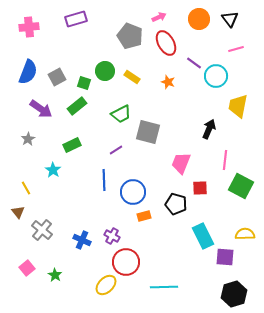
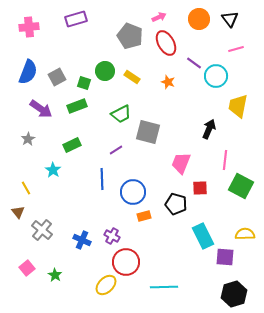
green rectangle at (77, 106): rotated 18 degrees clockwise
blue line at (104, 180): moved 2 px left, 1 px up
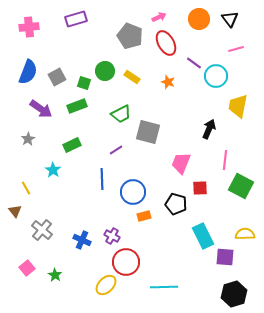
brown triangle at (18, 212): moved 3 px left, 1 px up
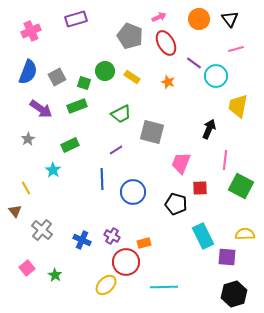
pink cross at (29, 27): moved 2 px right, 4 px down; rotated 18 degrees counterclockwise
gray square at (148, 132): moved 4 px right
green rectangle at (72, 145): moved 2 px left
orange rectangle at (144, 216): moved 27 px down
purple square at (225, 257): moved 2 px right
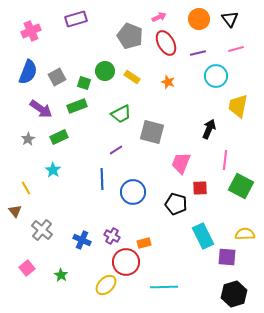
purple line at (194, 63): moved 4 px right, 10 px up; rotated 49 degrees counterclockwise
green rectangle at (70, 145): moved 11 px left, 8 px up
green star at (55, 275): moved 6 px right
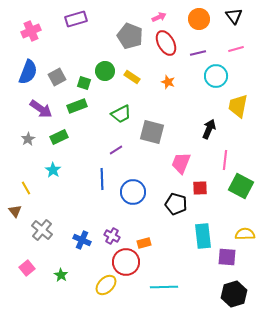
black triangle at (230, 19): moved 4 px right, 3 px up
cyan rectangle at (203, 236): rotated 20 degrees clockwise
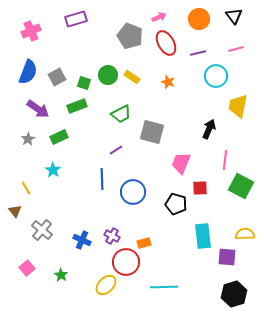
green circle at (105, 71): moved 3 px right, 4 px down
purple arrow at (41, 109): moved 3 px left
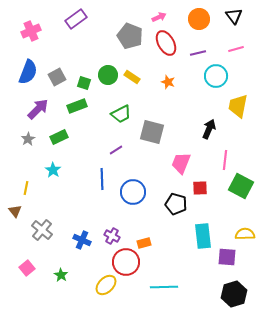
purple rectangle at (76, 19): rotated 20 degrees counterclockwise
purple arrow at (38, 109): rotated 80 degrees counterclockwise
yellow line at (26, 188): rotated 40 degrees clockwise
